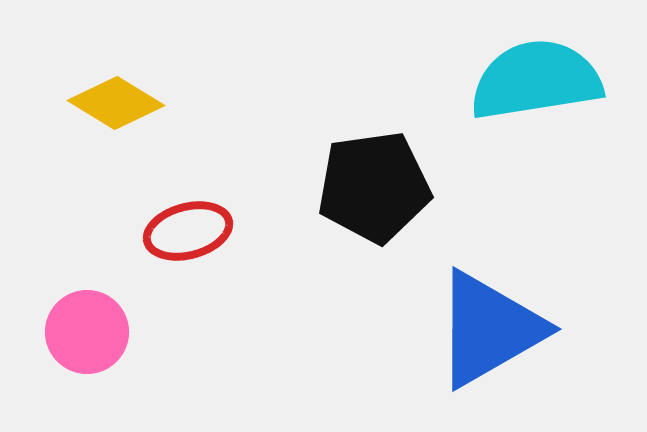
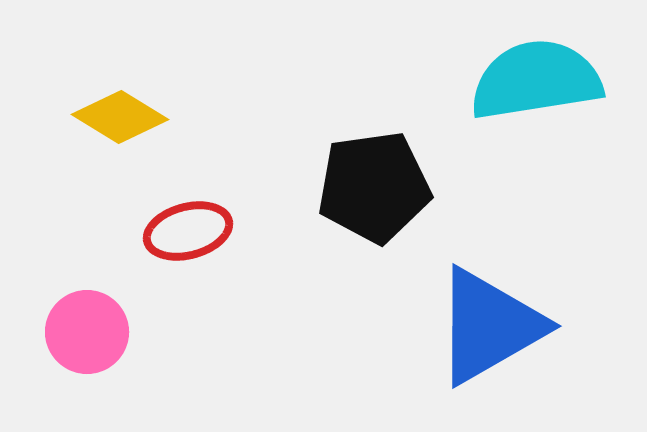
yellow diamond: moved 4 px right, 14 px down
blue triangle: moved 3 px up
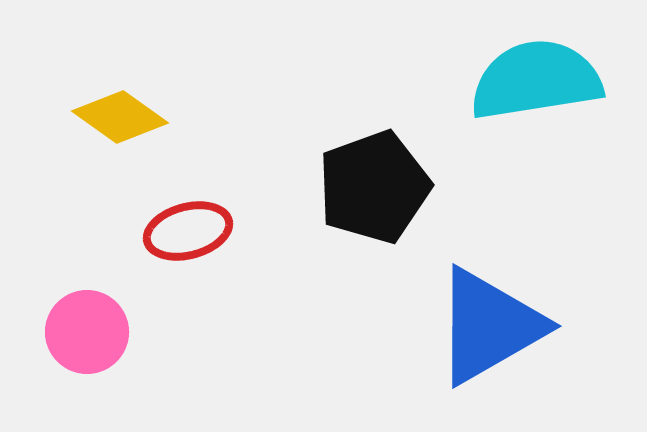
yellow diamond: rotated 4 degrees clockwise
black pentagon: rotated 12 degrees counterclockwise
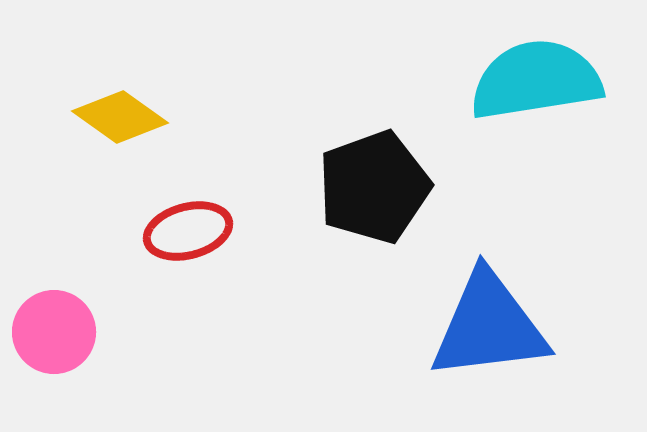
blue triangle: rotated 23 degrees clockwise
pink circle: moved 33 px left
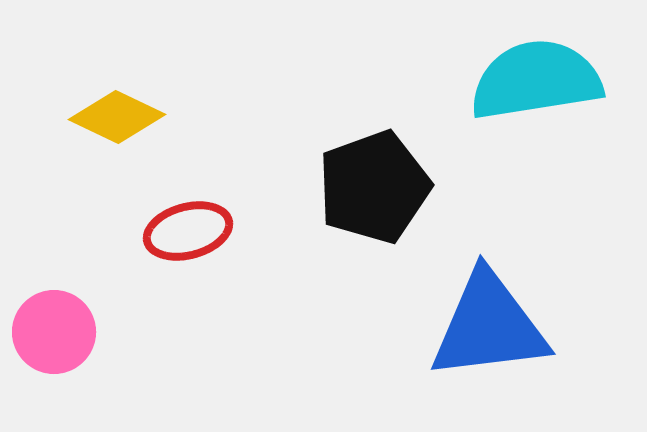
yellow diamond: moved 3 px left; rotated 10 degrees counterclockwise
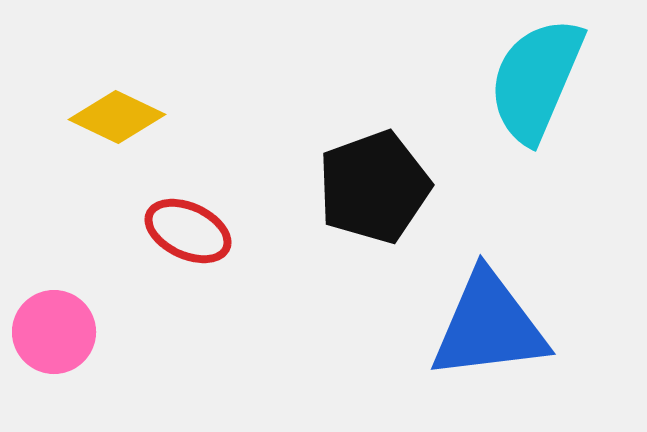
cyan semicircle: rotated 58 degrees counterclockwise
red ellipse: rotated 40 degrees clockwise
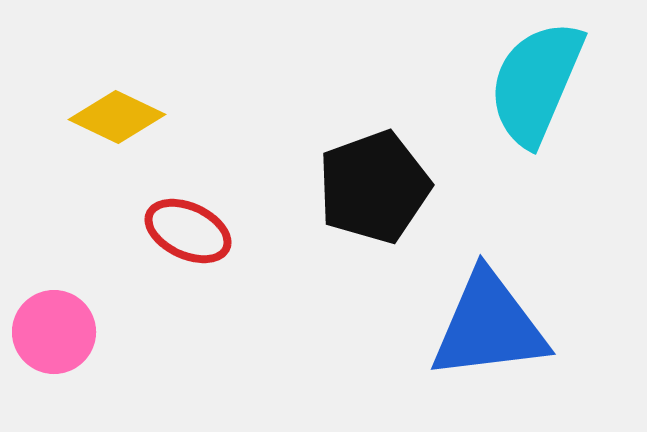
cyan semicircle: moved 3 px down
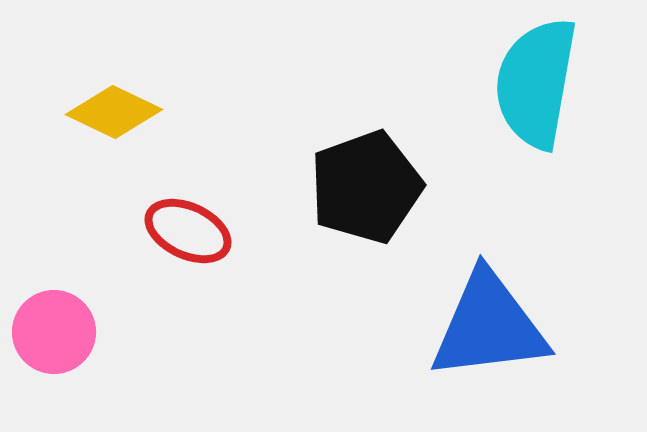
cyan semicircle: rotated 13 degrees counterclockwise
yellow diamond: moved 3 px left, 5 px up
black pentagon: moved 8 px left
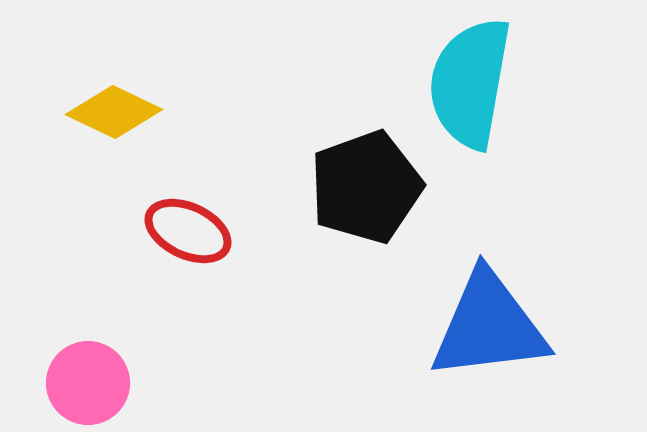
cyan semicircle: moved 66 px left
pink circle: moved 34 px right, 51 px down
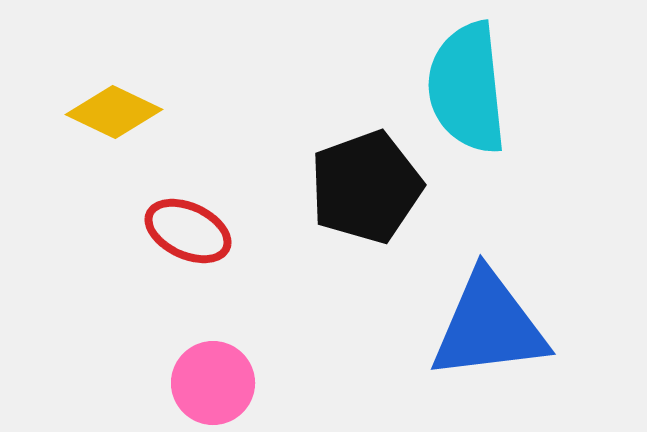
cyan semicircle: moved 3 px left, 5 px down; rotated 16 degrees counterclockwise
pink circle: moved 125 px right
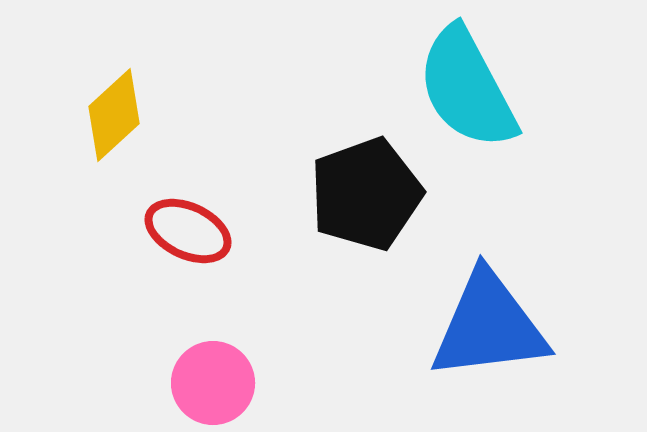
cyan semicircle: rotated 22 degrees counterclockwise
yellow diamond: moved 3 px down; rotated 68 degrees counterclockwise
black pentagon: moved 7 px down
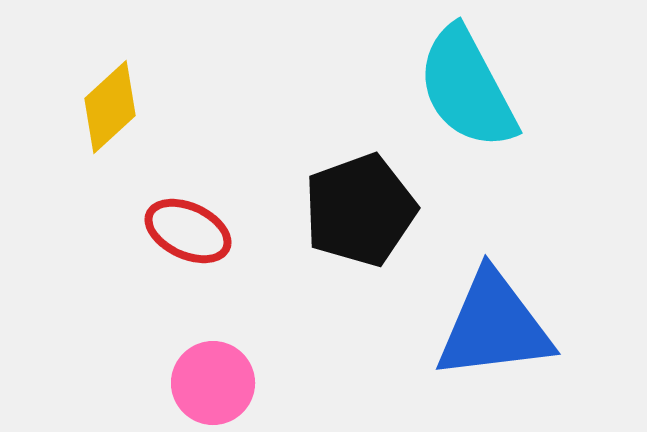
yellow diamond: moved 4 px left, 8 px up
black pentagon: moved 6 px left, 16 px down
blue triangle: moved 5 px right
